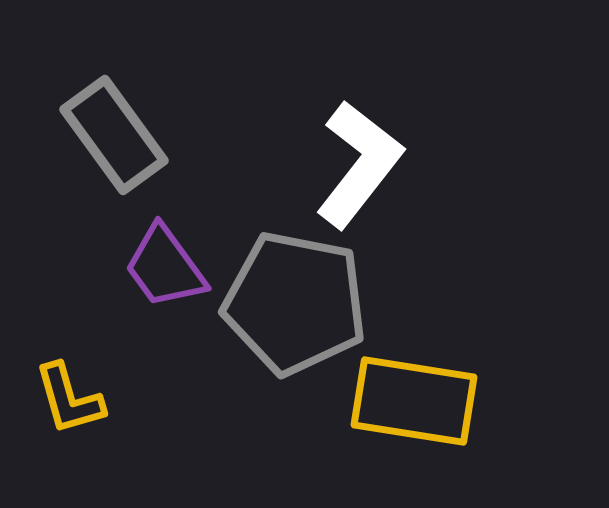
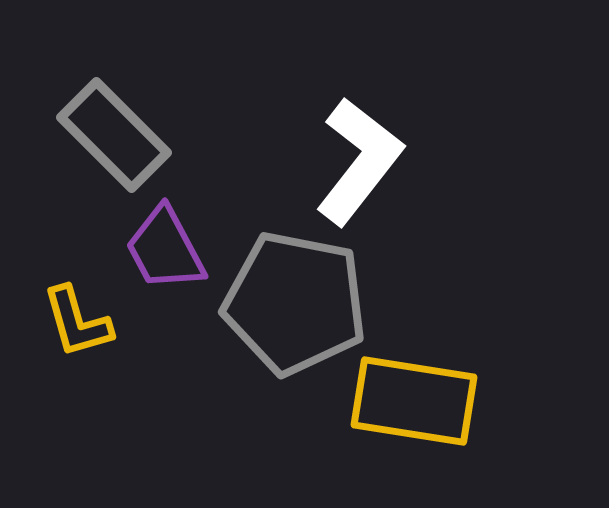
gray rectangle: rotated 9 degrees counterclockwise
white L-shape: moved 3 px up
purple trapezoid: moved 18 px up; rotated 8 degrees clockwise
yellow L-shape: moved 8 px right, 77 px up
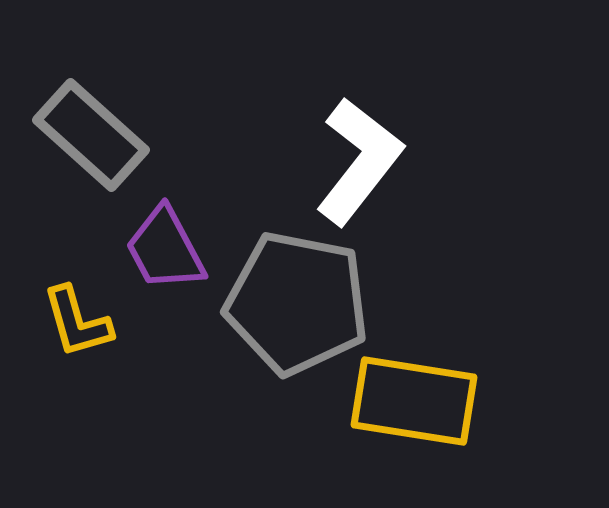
gray rectangle: moved 23 px left; rotated 3 degrees counterclockwise
gray pentagon: moved 2 px right
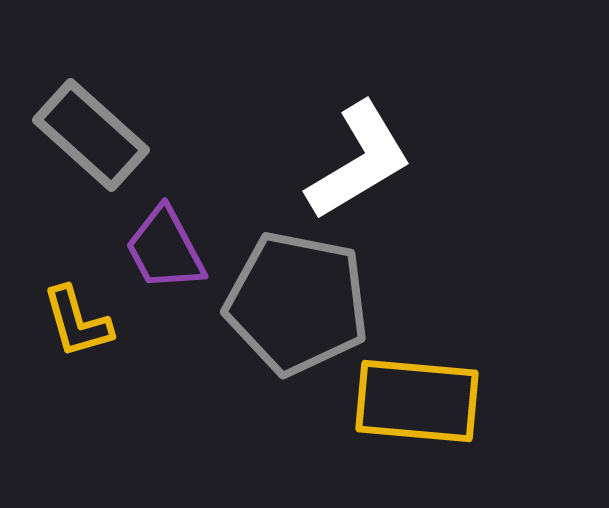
white L-shape: rotated 21 degrees clockwise
yellow rectangle: moved 3 px right; rotated 4 degrees counterclockwise
